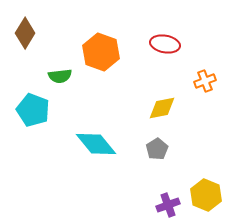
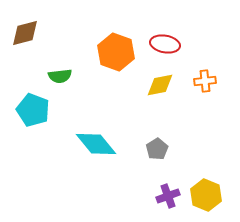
brown diamond: rotated 44 degrees clockwise
orange hexagon: moved 15 px right
orange cross: rotated 15 degrees clockwise
yellow diamond: moved 2 px left, 23 px up
purple cross: moved 9 px up
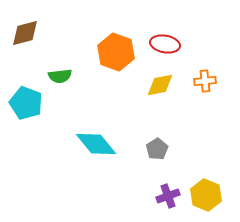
cyan pentagon: moved 7 px left, 7 px up
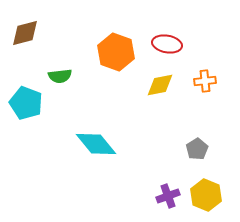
red ellipse: moved 2 px right
gray pentagon: moved 40 px right
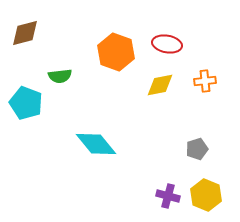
gray pentagon: rotated 15 degrees clockwise
purple cross: rotated 35 degrees clockwise
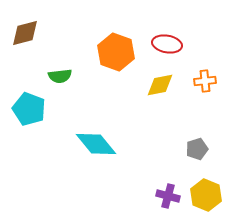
cyan pentagon: moved 3 px right, 6 px down
